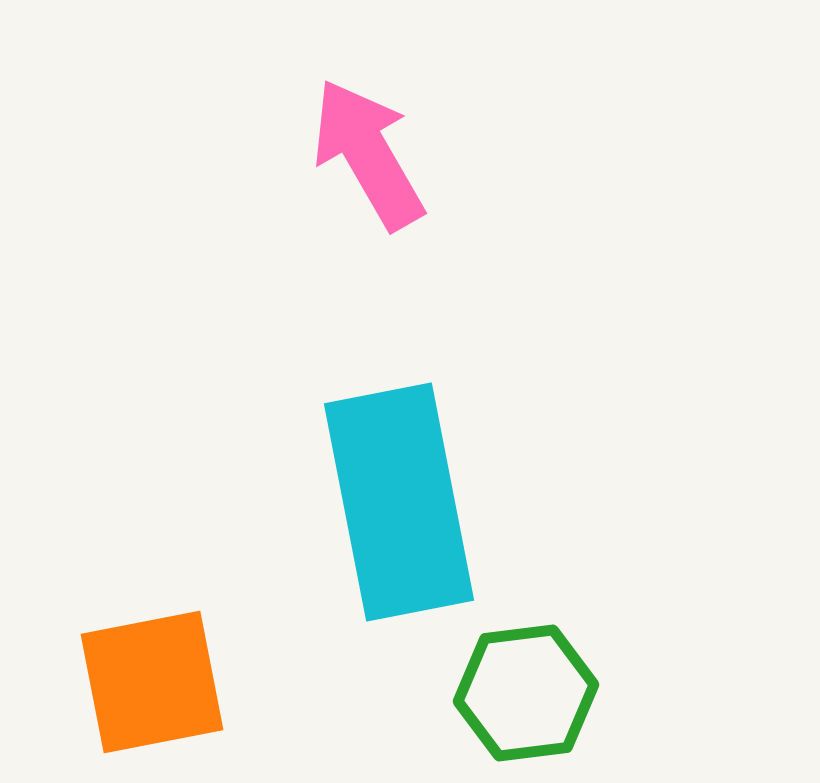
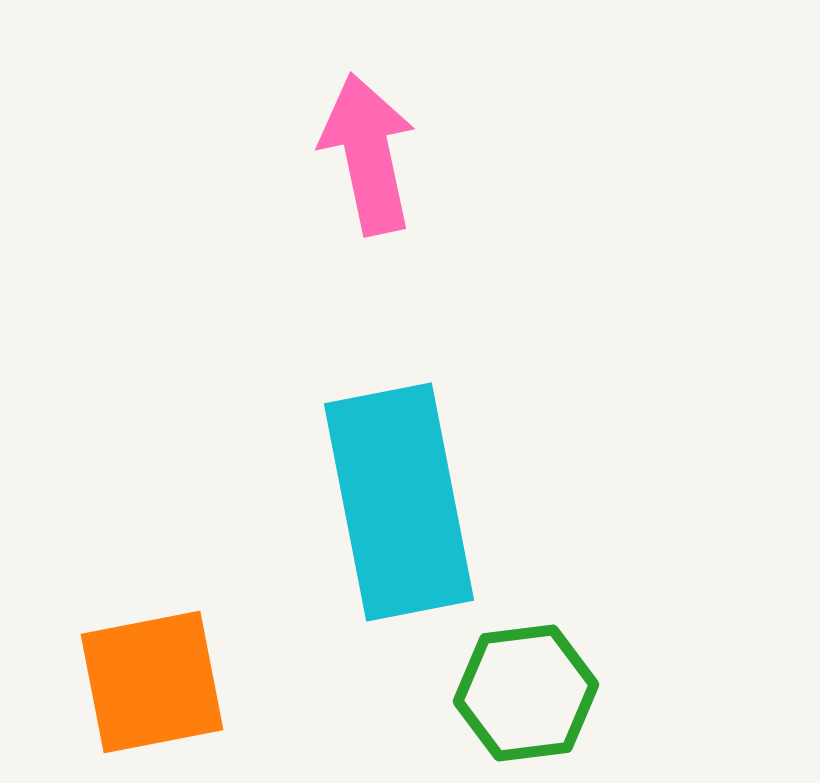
pink arrow: rotated 18 degrees clockwise
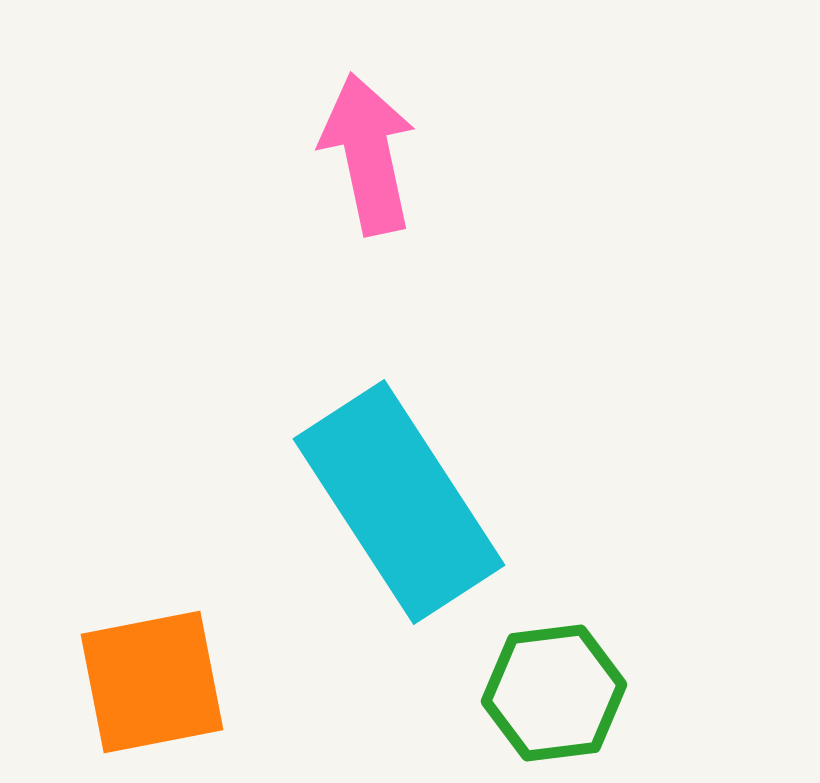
cyan rectangle: rotated 22 degrees counterclockwise
green hexagon: moved 28 px right
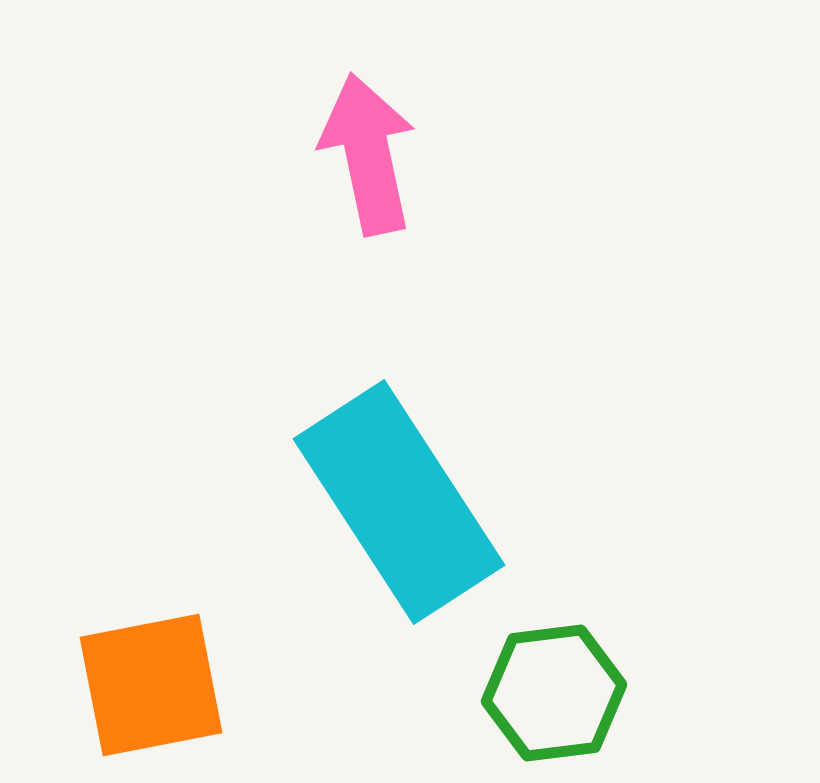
orange square: moved 1 px left, 3 px down
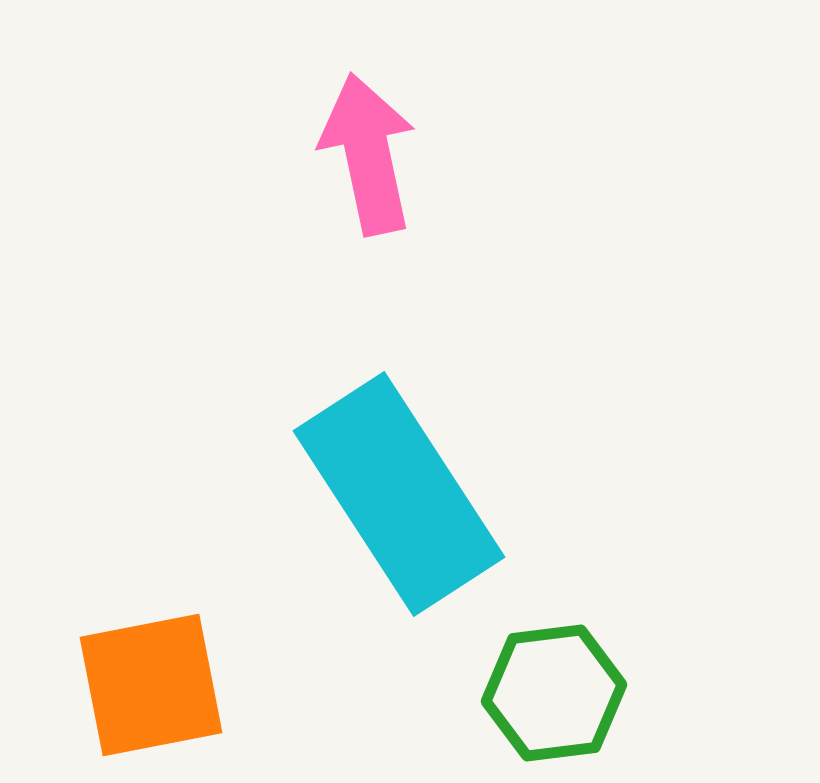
cyan rectangle: moved 8 px up
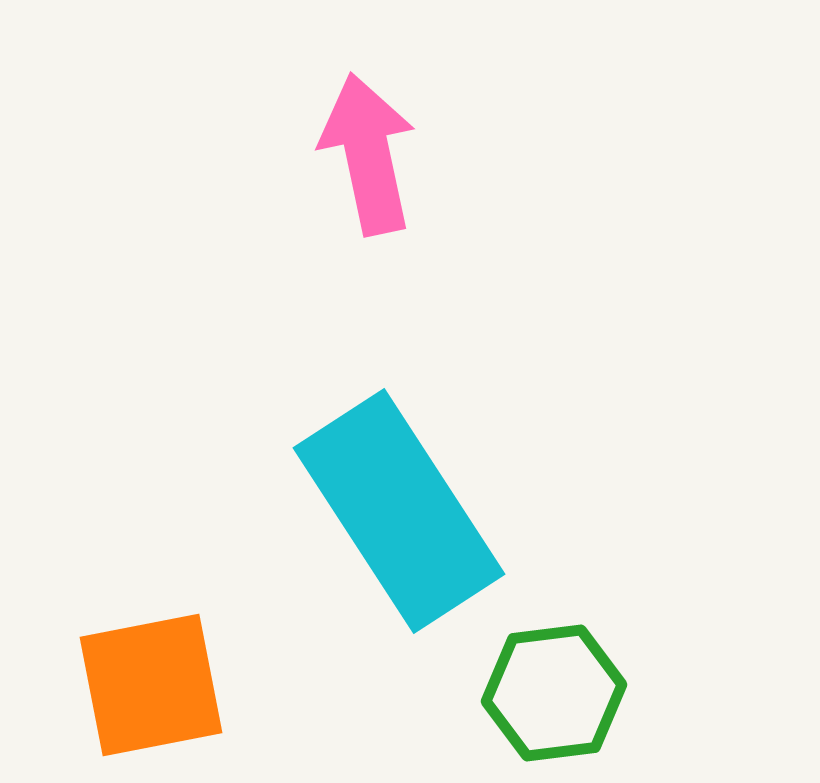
cyan rectangle: moved 17 px down
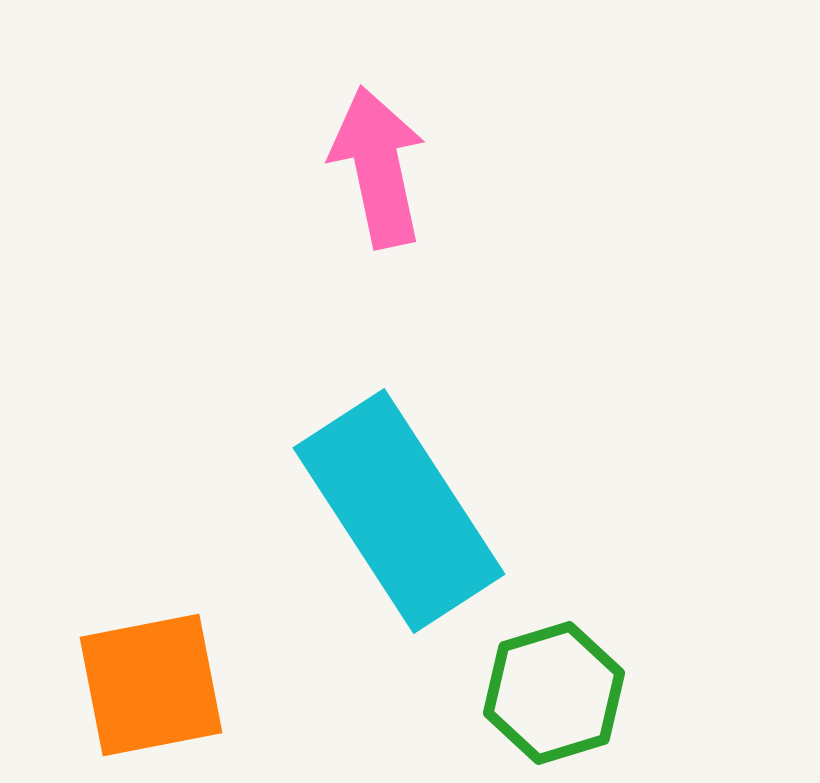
pink arrow: moved 10 px right, 13 px down
green hexagon: rotated 10 degrees counterclockwise
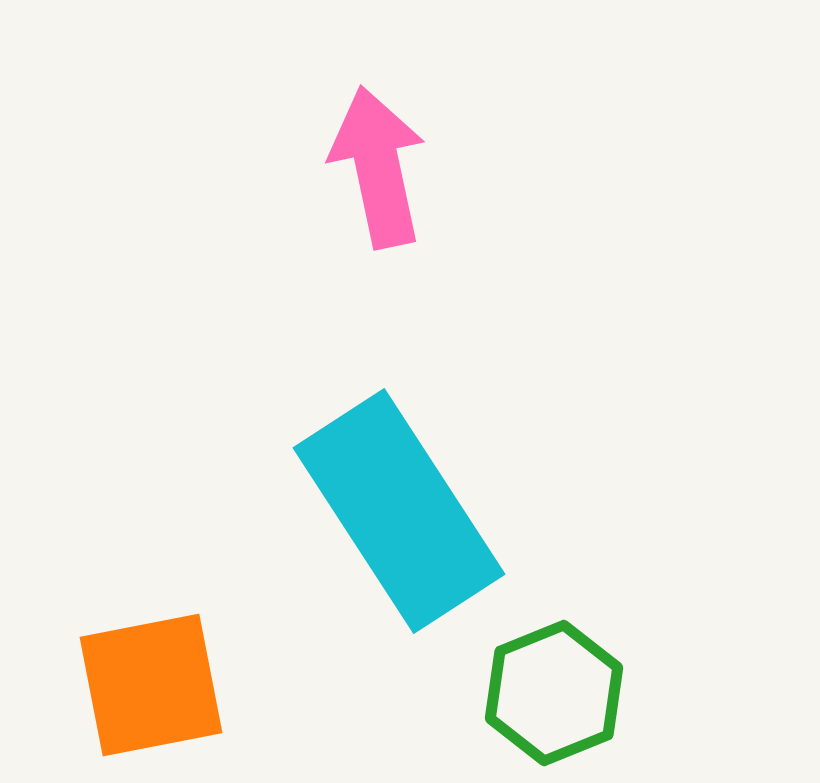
green hexagon: rotated 5 degrees counterclockwise
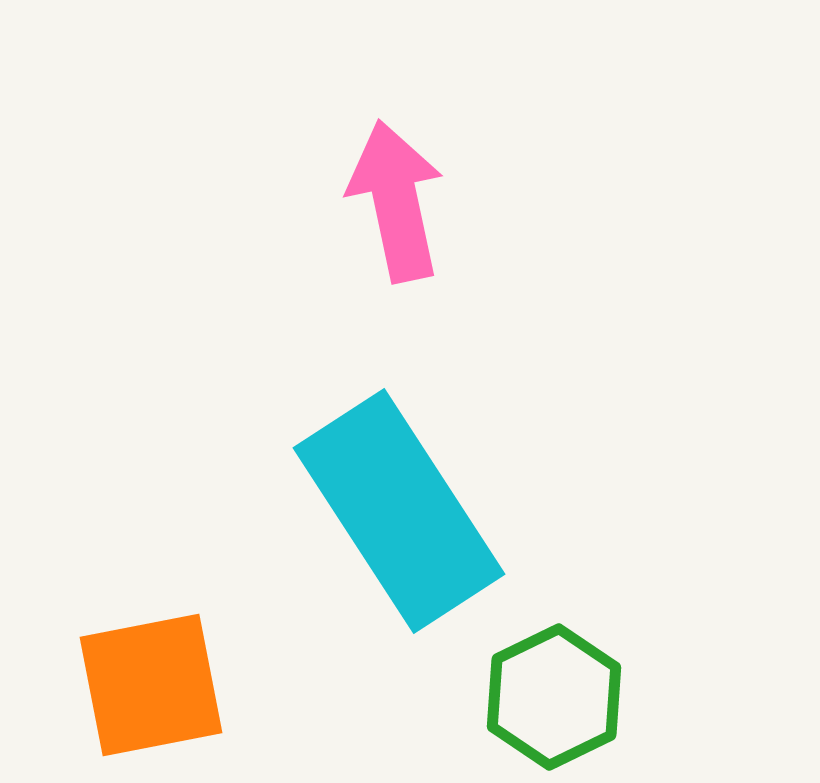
pink arrow: moved 18 px right, 34 px down
green hexagon: moved 4 px down; rotated 4 degrees counterclockwise
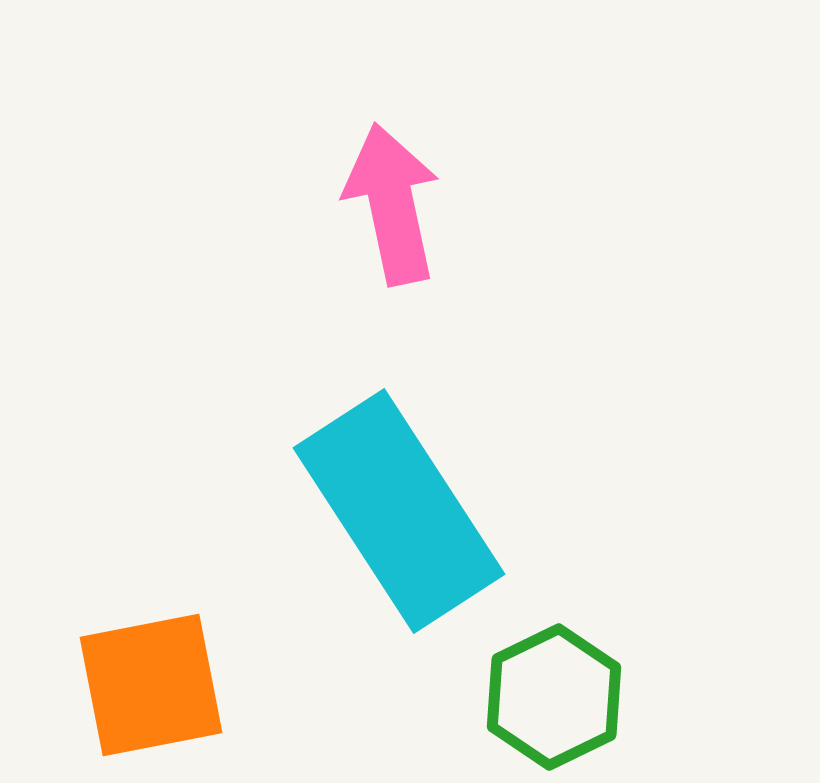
pink arrow: moved 4 px left, 3 px down
